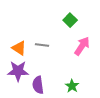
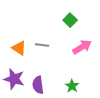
pink arrow: moved 1 px down; rotated 24 degrees clockwise
purple star: moved 4 px left, 8 px down; rotated 15 degrees clockwise
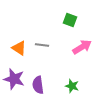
green square: rotated 24 degrees counterclockwise
green star: rotated 16 degrees counterclockwise
